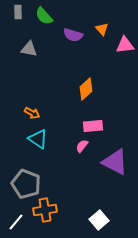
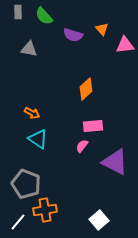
white line: moved 2 px right
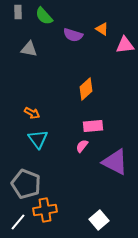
orange triangle: rotated 16 degrees counterclockwise
cyan triangle: rotated 20 degrees clockwise
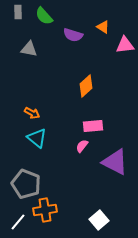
orange triangle: moved 1 px right, 2 px up
orange diamond: moved 3 px up
cyan triangle: moved 1 px left, 1 px up; rotated 15 degrees counterclockwise
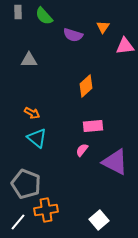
orange triangle: rotated 32 degrees clockwise
pink triangle: moved 1 px down
gray triangle: moved 11 px down; rotated 12 degrees counterclockwise
pink semicircle: moved 4 px down
orange cross: moved 1 px right
